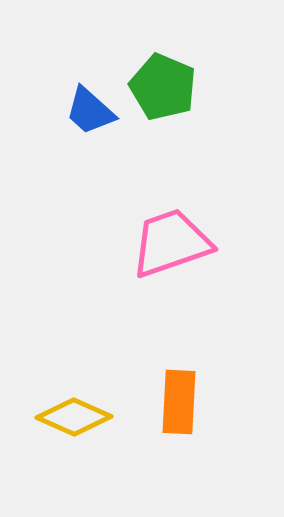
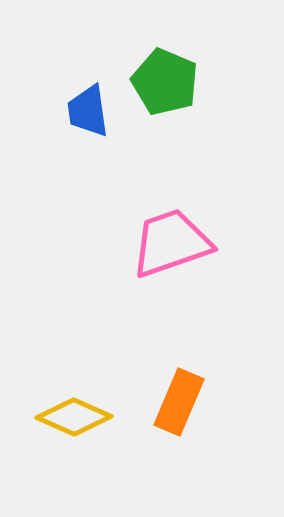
green pentagon: moved 2 px right, 5 px up
blue trapezoid: moved 2 px left; rotated 40 degrees clockwise
orange rectangle: rotated 20 degrees clockwise
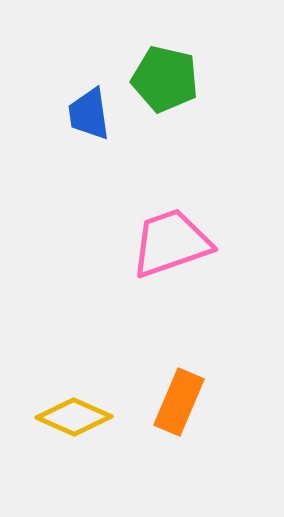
green pentagon: moved 3 px up; rotated 10 degrees counterclockwise
blue trapezoid: moved 1 px right, 3 px down
